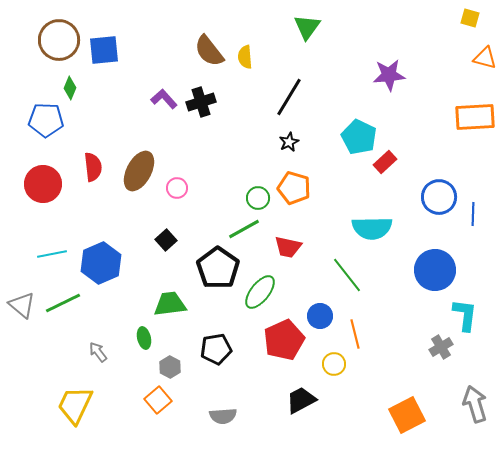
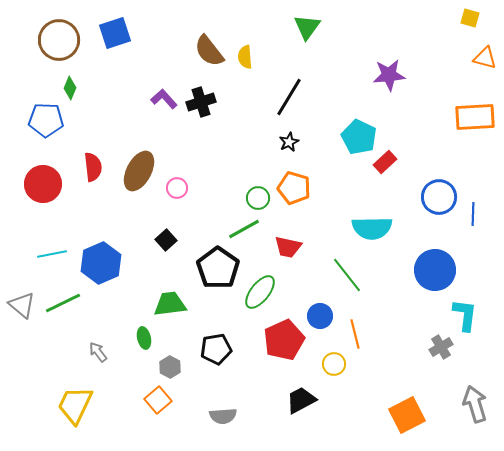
blue square at (104, 50): moved 11 px right, 17 px up; rotated 12 degrees counterclockwise
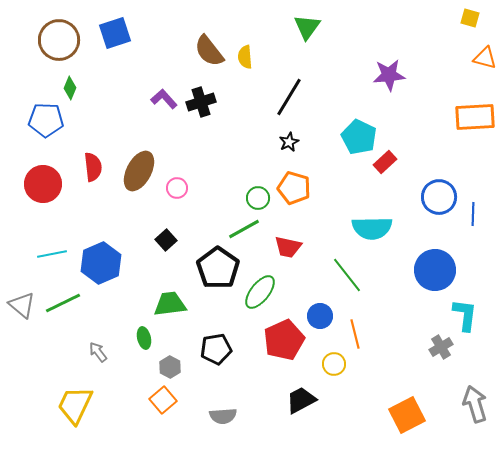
orange square at (158, 400): moved 5 px right
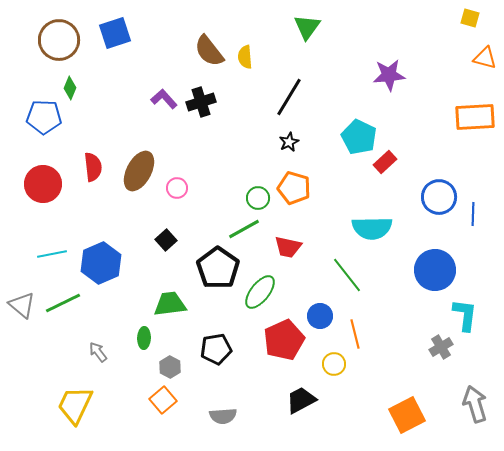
blue pentagon at (46, 120): moved 2 px left, 3 px up
green ellipse at (144, 338): rotated 15 degrees clockwise
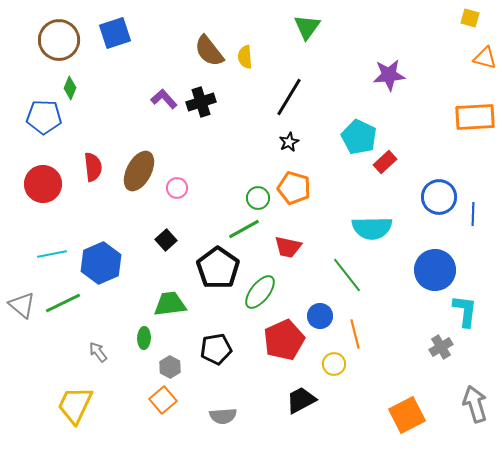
cyan L-shape at (465, 315): moved 4 px up
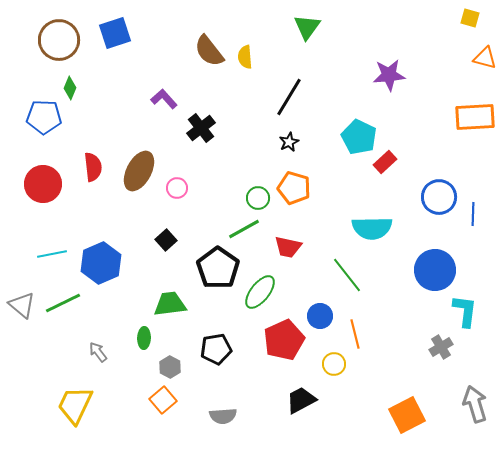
black cross at (201, 102): moved 26 px down; rotated 20 degrees counterclockwise
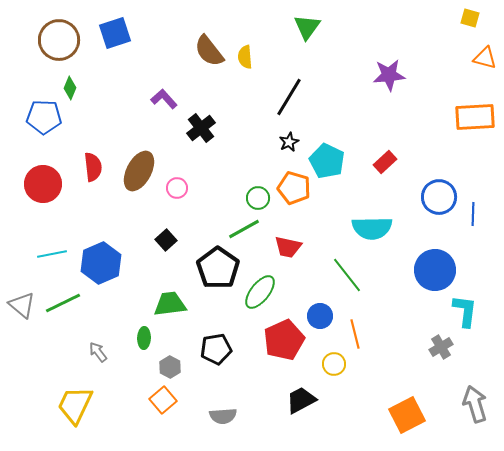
cyan pentagon at (359, 137): moved 32 px left, 24 px down
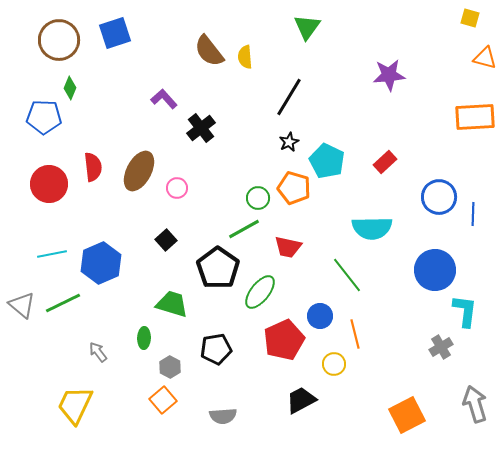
red circle at (43, 184): moved 6 px right
green trapezoid at (170, 304): moved 2 px right; rotated 24 degrees clockwise
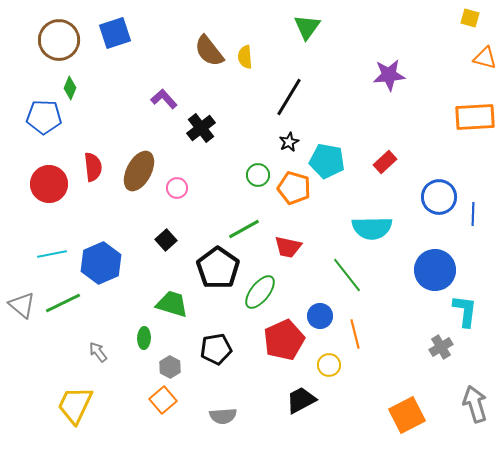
cyan pentagon at (327, 161): rotated 16 degrees counterclockwise
green circle at (258, 198): moved 23 px up
yellow circle at (334, 364): moved 5 px left, 1 px down
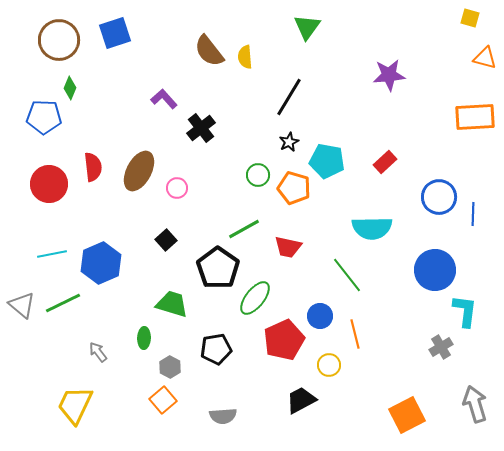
green ellipse at (260, 292): moved 5 px left, 6 px down
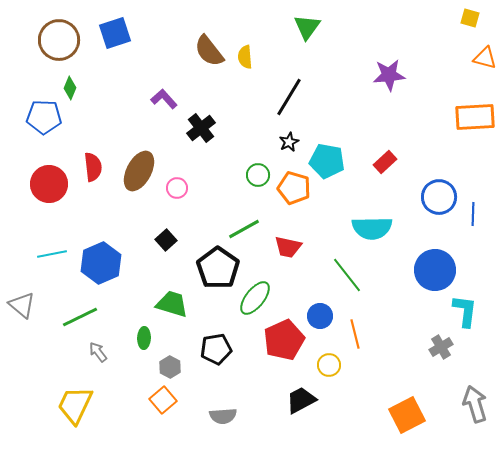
green line at (63, 303): moved 17 px right, 14 px down
